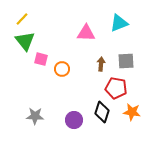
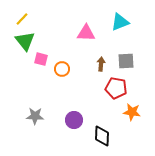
cyan triangle: moved 1 px right, 1 px up
black diamond: moved 24 px down; rotated 15 degrees counterclockwise
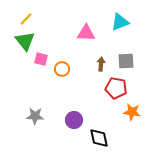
yellow line: moved 4 px right
black diamond: moved 3 px left, 2 px down; rotated 15 degrees counterclockwise
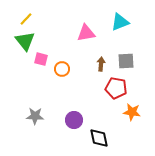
pink triangle: rotated 12 degrees counterclockwise
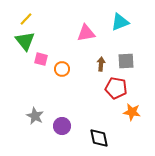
gray star: rotated 24 degrees clockwise
purple circle: moved 12 px left, 6 px down
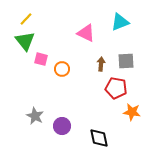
pink triangle: rotated 36 degrees clockwise
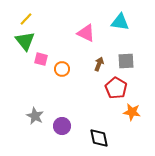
cyan triangle: rotated 30 degrees clockwise
brown arrow: moved 2 px left; rotated 16 degrees clockwise
red pentagon: rotated 20 degrees clockwise
